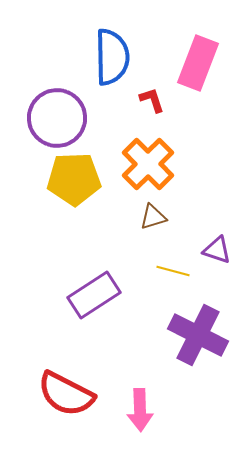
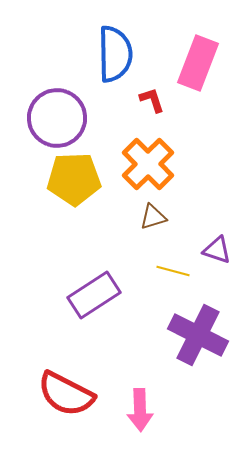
blue semicircle: moved 3 px right, 3 px up
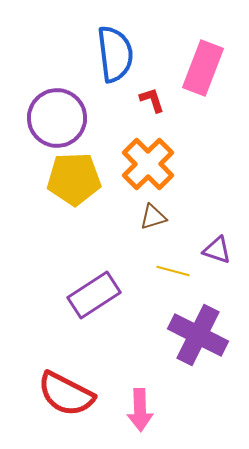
blue semicircle: rotated 6 degrees counterclockwise
pink rectangle: moved 5 px right, 5 px down
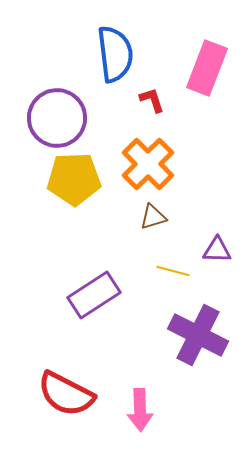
pink rectangle: moved 4 px right
purple triangle: rotated 16 degrees counterclockwise
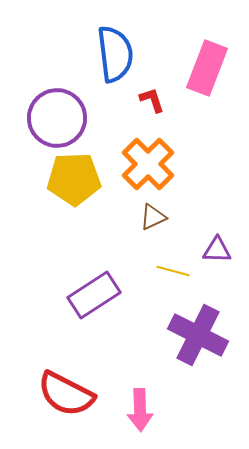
brown triangle: rotated 8 degrees counterclockwise
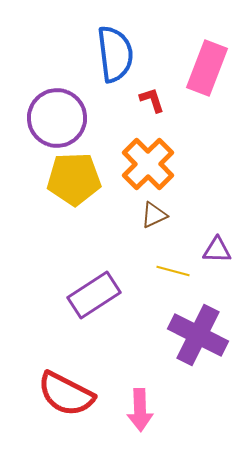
brown triangle: moved 1 px right, 2 px up
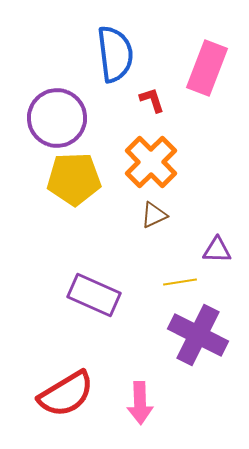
orange cross: moved 3 px right, 2 px up
yellow line: moved 7 px right, 11 px down; rotated 24 degrees counterclockwise
purple rectangle: rotated 57 degrees clockwise
red semicircle: rotated 58 degrees counterclockwise
pink arrow: moved 7 px up
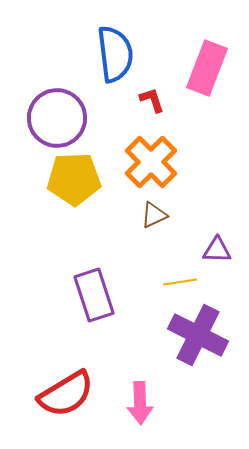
purple rectangle: rotated 48 degrees clockwise
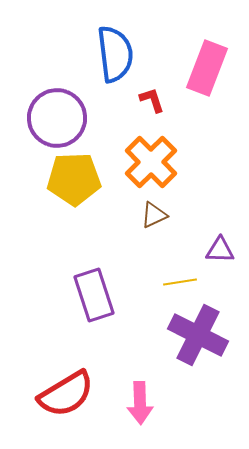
purple triangle: moved 3 px right
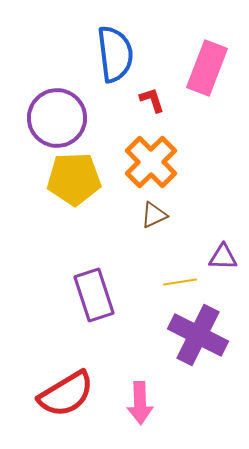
purple triangle: moved 3 px right, 7 px down
